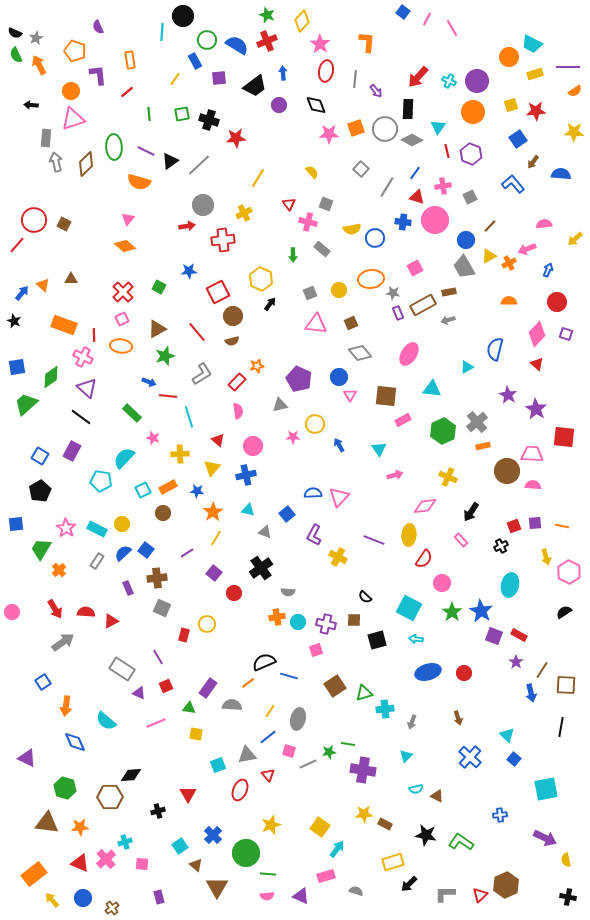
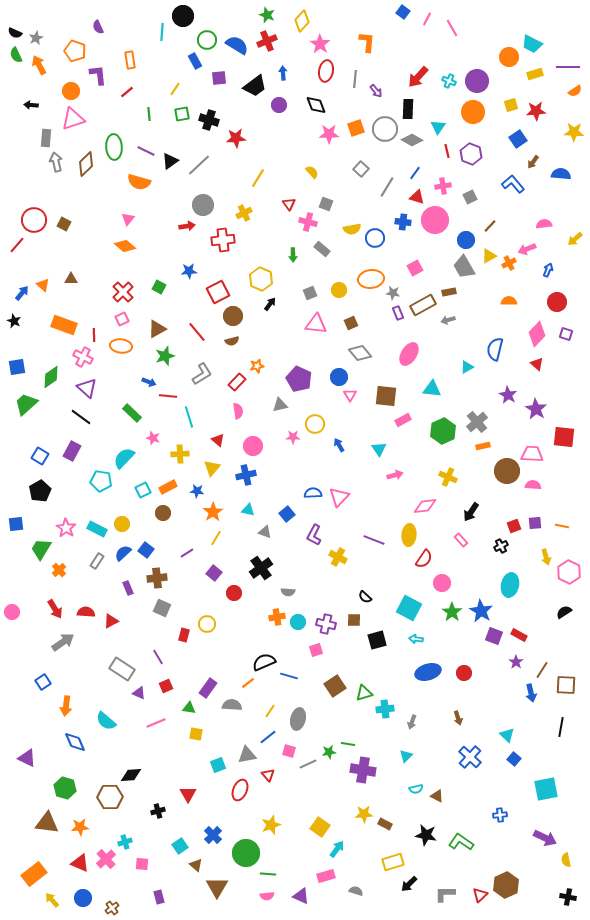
yellow line at (175, 79): moved 10 px down
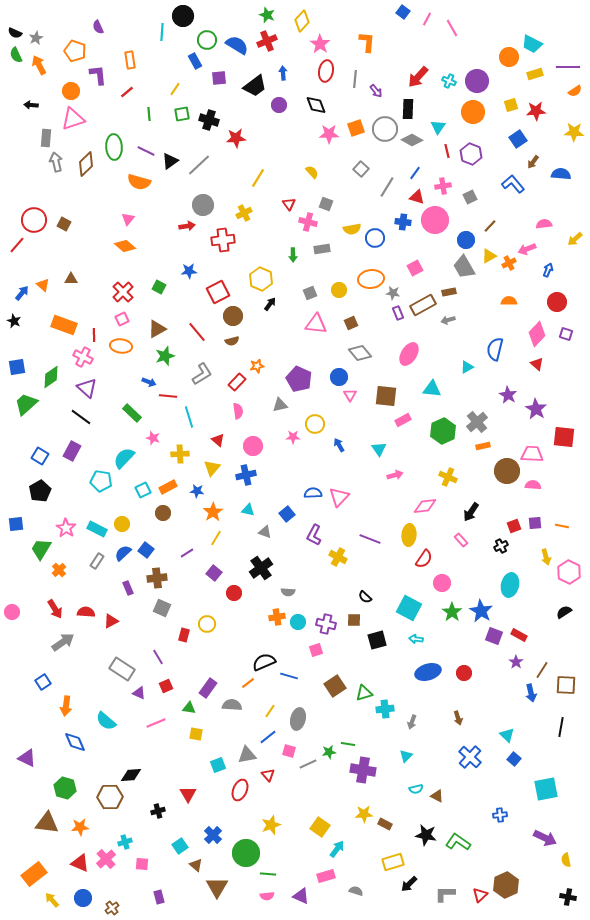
gray rectangle at (322, 249): rotated 49 degrees counterclockwise
purple line at (374, 540): moved 4 px left, 1 px up
green L-shape at (461, 842): moved 3 px left
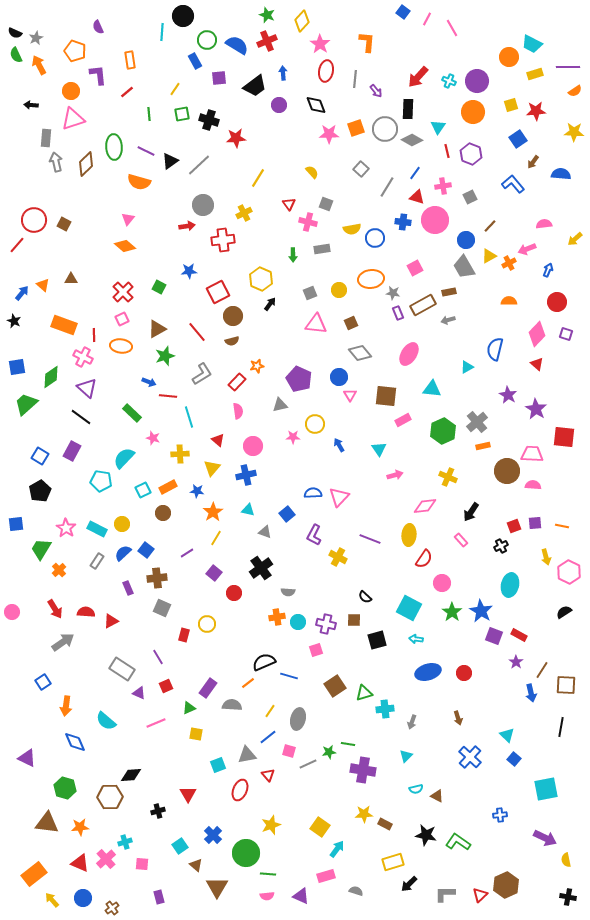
green triangle at (189, 708): rotated 32 degrees counterclockwise
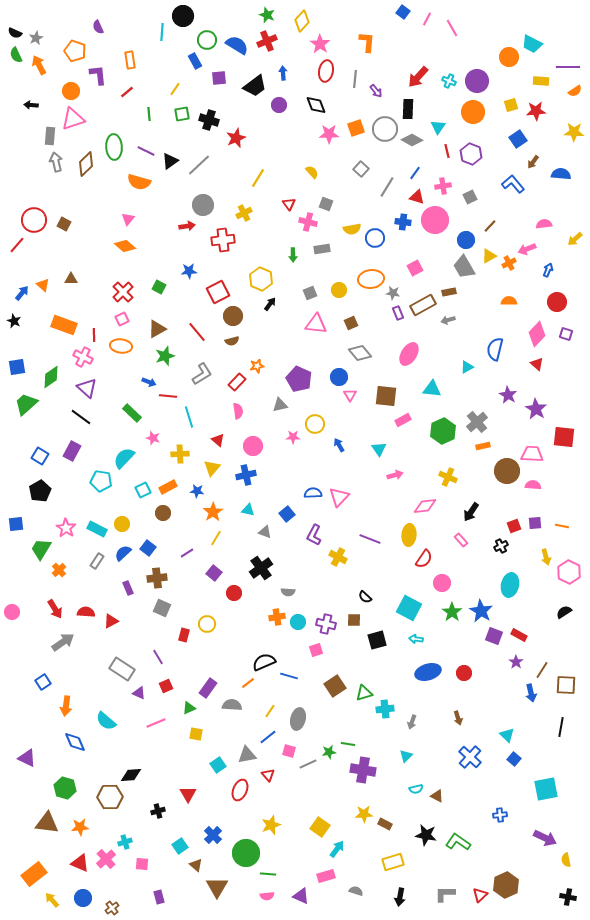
yellow rectangle at (535, 74): moved 6 px right, 7 px down; rotated 21 degrees clockwise
gray rectangle at (46, 138): moved 4 px right, 2 px up
red star at (236, 138): rotated 18 degrees counterclockwise
blue square at (146, 550): moved 2 px right, 2 px up
cyan square at (218, 765): rotated 14 degrees counterclockwise
black arrow at (409, 884): moved 9 px left, 13 px down; rotated 36 degrees counterclockwise
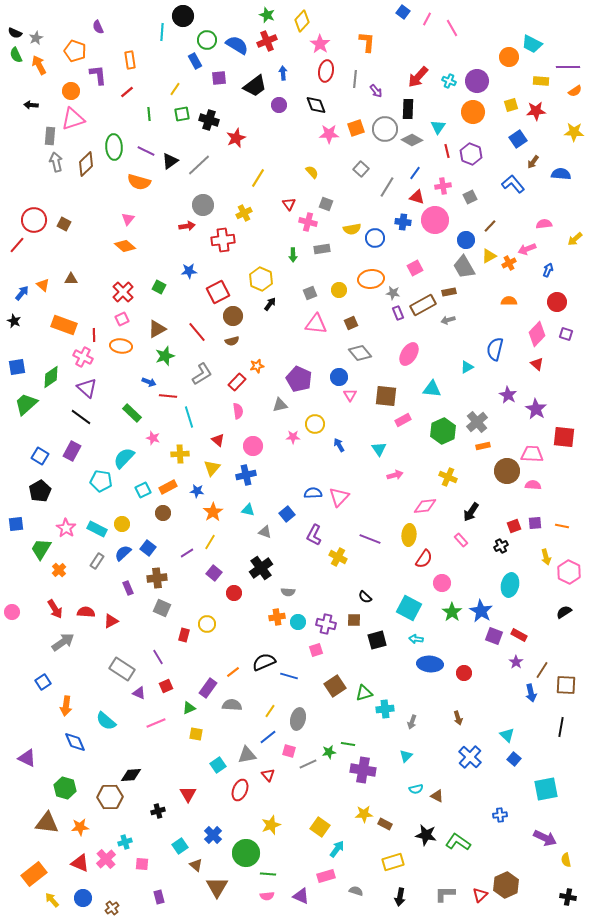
yellow line at (216, 538): moved 6 px left, 4 px down
blue ellipse at (428, 672): moved 2 px right, 8 px up; rotated 20 degrees clockwise
orange line at (248, 683): moved 15 px left, 11 px up
